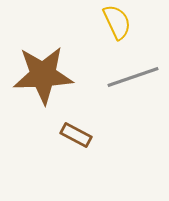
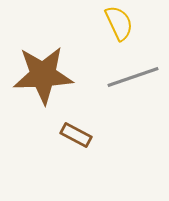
yellow semicircle: moved 2 px right, 1 px down
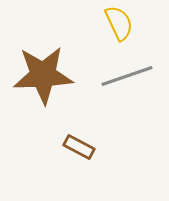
gray line: moved 6 px left, 1 px up
brown rectangle: moved 3 px right, 12 px down
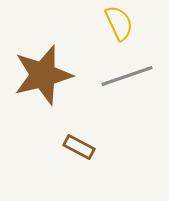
brown star: rotated 12 degrees counterclockwise
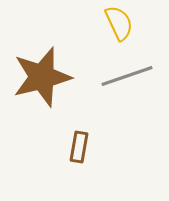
brown star: moved 1 px left, 2 px down
brown rectangle: rotated 72 degrees clockwise
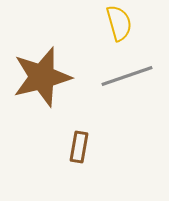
yellow semicircle: rotated 9 degrees clockwise
